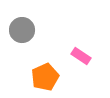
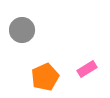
pink rectangle: moved 6 px right, 13 px down; rotated 66 degrees counterclockwise
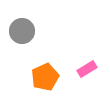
gray circle: moved 1 px down
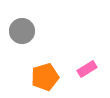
orange pentagon: rotated 8 degrees clockwise
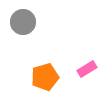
gray circle: moved 1 px right, 9 px up
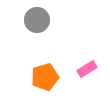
gray circle: moved 14 px right, 2 px up
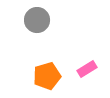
orange pentagon: moved 2 px right, 1 px up
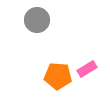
orange pentagon: moved 11 px right; rotated 20 degrees clockwise
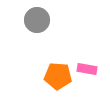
pink rectangle: rotated 42 degrees clockwise
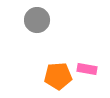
orange pentagon: rotated 8 degrees counterclockwise
